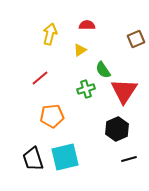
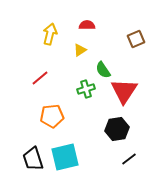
black hexagon: rotated 15 degrees clockwise
black line: rotated 21 degrees counterclockwise
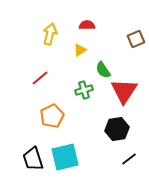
green cross: moved 2 px left, 1 px down
orange pentagon: rotated 20 degrees counterclockwise
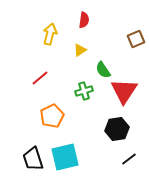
red semicircle: moved 3 px left, 5 px up; rotated 98 degrees clockwise
green cross: moved 1 px down
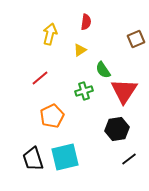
red semicircle: moved 2 px right, 2 px down
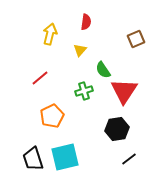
yellow triangle: rotated 16 degrees counterclockwise
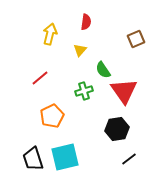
red triangle: rotated 8 degrees counterclockwise
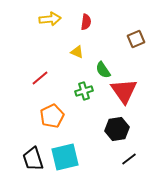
yellow arrow: moved 15 px up; rotated 70 degrees clockwise
yellow triangle: moved 3 px left, 2 px down; rotated 48 degrees counterclockwise
